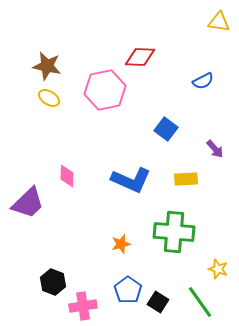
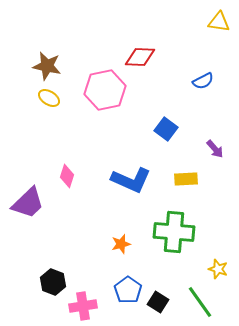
pink diamond: rotated 15 degrees clockwise
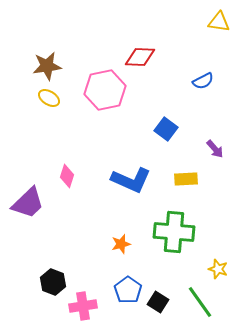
brown star: rotated 20 degrees counterclockwise
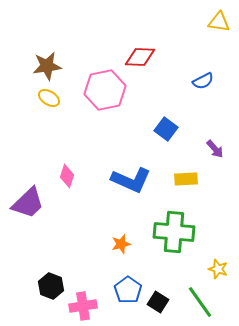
black hexagon: moved 2 px left, 4 px down
